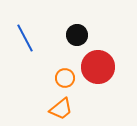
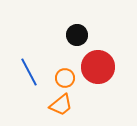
blue line: moved 4 px right, 34 px down
orange trapezoid: moved 4 px up
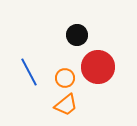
orange trapezoid: moved 5 px right
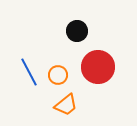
black circle: moved 4 px up
orange circle: moved 7 px left, 3 px up
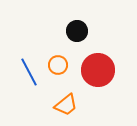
red circle: moved 3 px down
orange circle: moved 10 px up
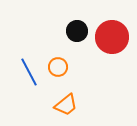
orange circle: moved 2 px down
red circle: moved 14 px right, 33 px up
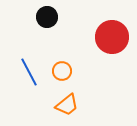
black circle: moved 30 px left, 14 px up
orange circle: moved 4 px right, 4 px down
orange trapezoid: moved 1 px right
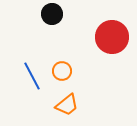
black circle: moved 5 px right, 3 px up
blue line: moved 3 px right, 4 px down
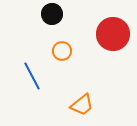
red circle: moved 1 px right, 3 px up
orange circle: moved 20 px up
orange trapezoid: moved 15 px right
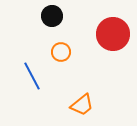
black circle: moved 2 px down
orange circle: moved 1 px left, 1 px down
